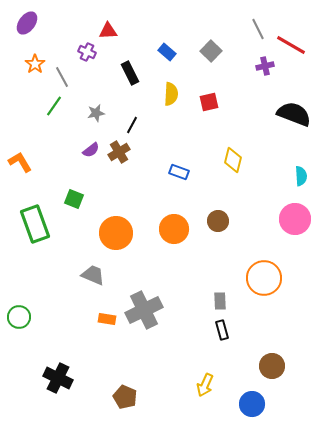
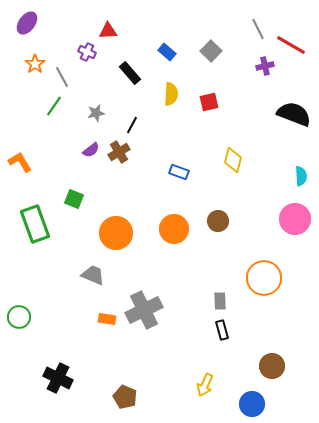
black rectangle at (130, 73): rotated 15 degrees counterclockwise
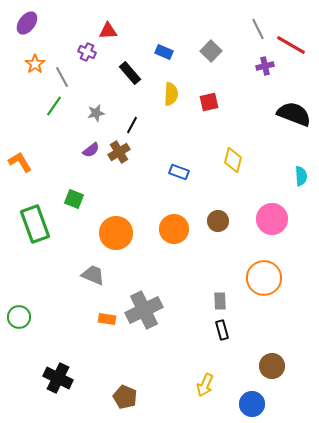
blue rectangle at (167, 52): moved 3 px left; rotated 18 degrees counterclockwise
pink circle at (295, 219): moved 23 px left
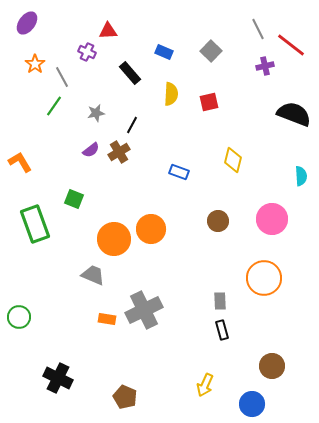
red line at (291, 45): rotated 8 degrees clockwise
orange circle at (174, 229): moved 23 px left
orange circle at (116, 233): moved 2 px left, 6 px down
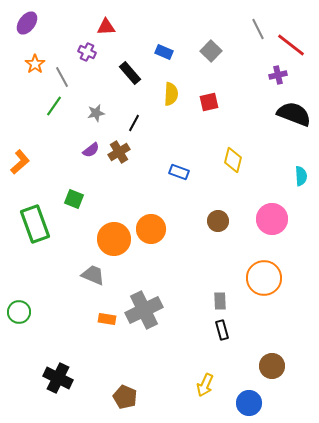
red triangle at (108, 31): moved 2 px left, 4 px up
purple cross at (265, 66): moved 13 px right, 9 px down
black line at (132, 125): moved 2 px right, 2 px up
orange L-shape at (20, 162): rotated 80 degrees clockwise
green circle at (19, 317): moved 5 px up
blue circle at (252, 404): moved 3 px left, 1 px up
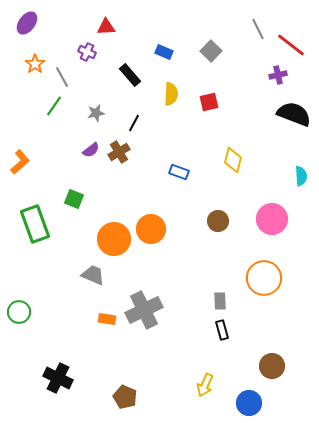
black rectangle at (130, 73): moved 2 px down
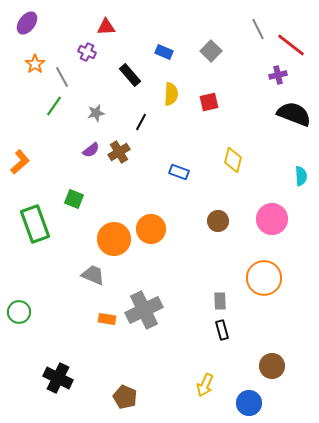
black line at (134, 123): moved 7 px right, 1 px up
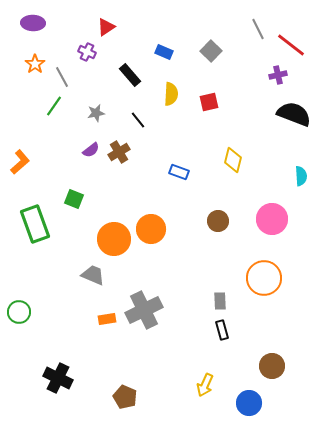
purple ellipse at (27, 23): moved 6 px right; rotated 55 degrees clockwise
red triangle at (106, 27): rotated 30 degrees counterclockwise
black line at (141, 122): moved 3 px left, 2 px up; rotated 66 degrees counterclockwise
orange rectangle at (107, 319): rotated 18 degrees counterclockwise
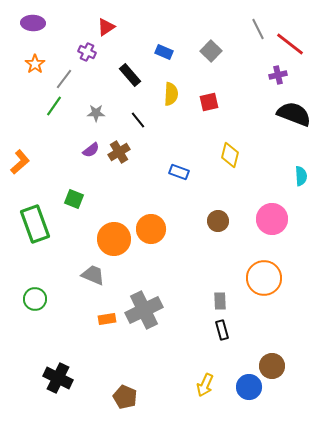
red line at (291, 45): moved 1 px left, 1 px up
gray line at (62, 77): moved 2 px right, 2 px down; rotated 65 degrees clockwise
gray star at (96, 113): rotated 12 degrees clockwise
yellow diamond at (233, 160): moved 3 px left, 5 px up
green circle at (19, 312): moved 16 px right, 13 px up
blue circle at (249, 403): moved 16 px up
